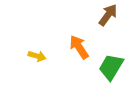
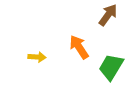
yellow arrow: moved 1 px down; rotated 12 degrees counterclockwise
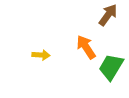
orange arrow: moved 7 px right
yellow arrow: moved 4 px right, 2 px up
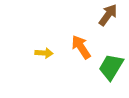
orange arrow: moved 5 px left
yellow arrow: moved 3 px right, 2 px up
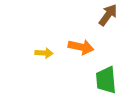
orange arrow: rotated 135 degrees clockwise
green trapezoid: moved 5 px left, 13 px down; rotated 36 degrees counterclockwise
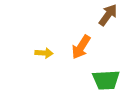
orange arrow: rotated 110 degrees clockwise
green trapezoid: rotated 88 degrees counterclockwise
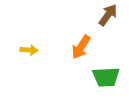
yellow arrow: moved 15 px left, 3 px up
green trapezoid: moved 3 px up
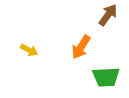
yellow arrow: rotated 24 degrees clockwise
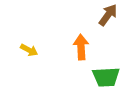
orange arrow: rotated 145 degrees clockwise
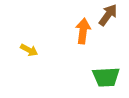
orange arrow: moved 2 px right, 16 px up; rotated 10 degrees clockwise
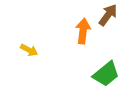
green trapezoid: moved 3 px up; rotated 36 degrees counterclockwise
